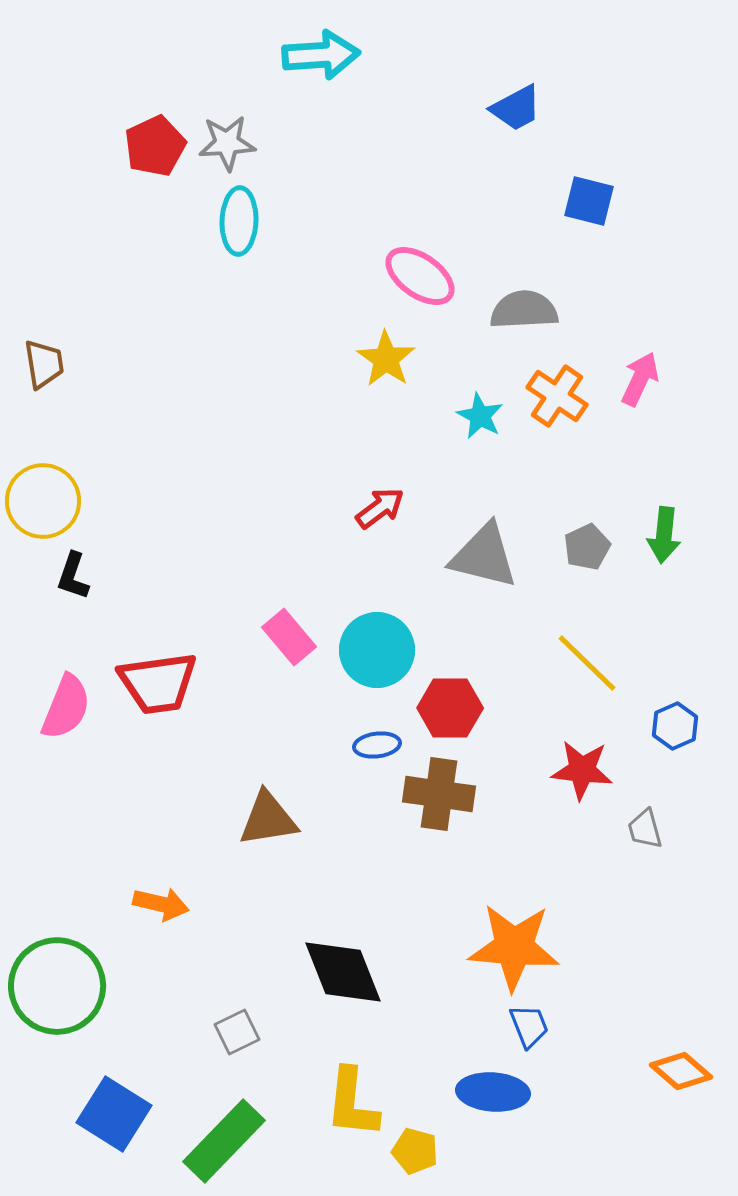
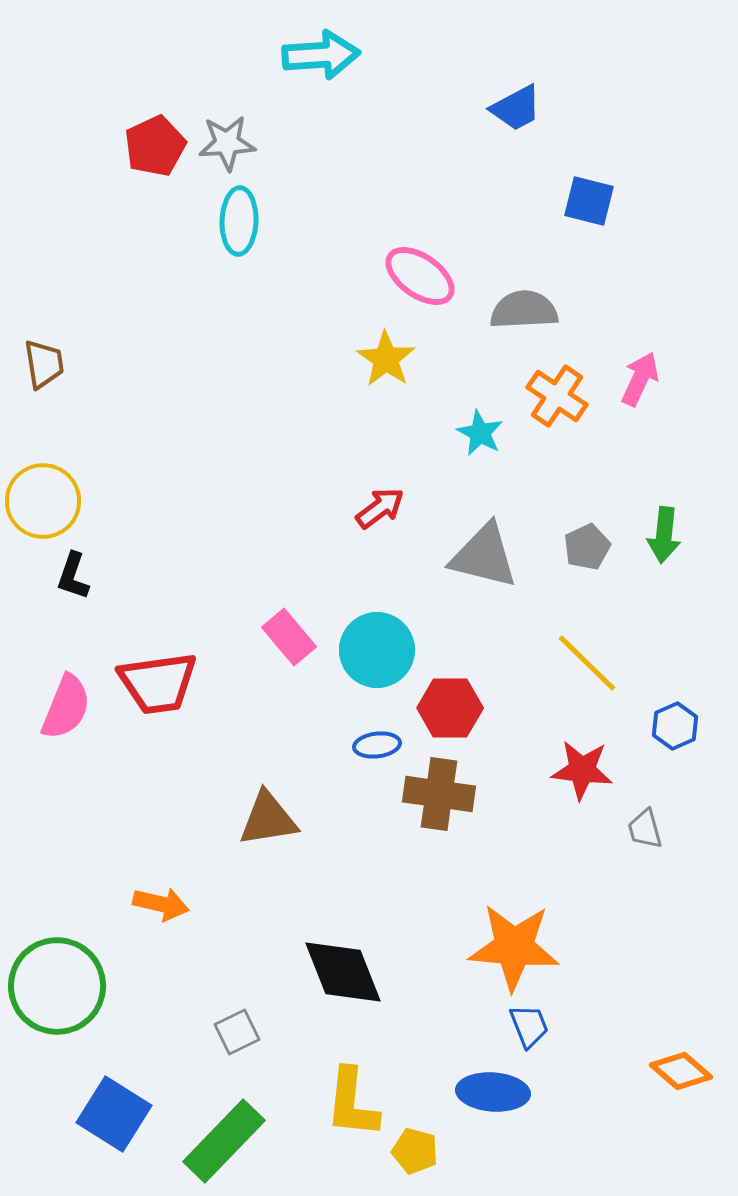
cyan star at (480, 416): moved 17 px down
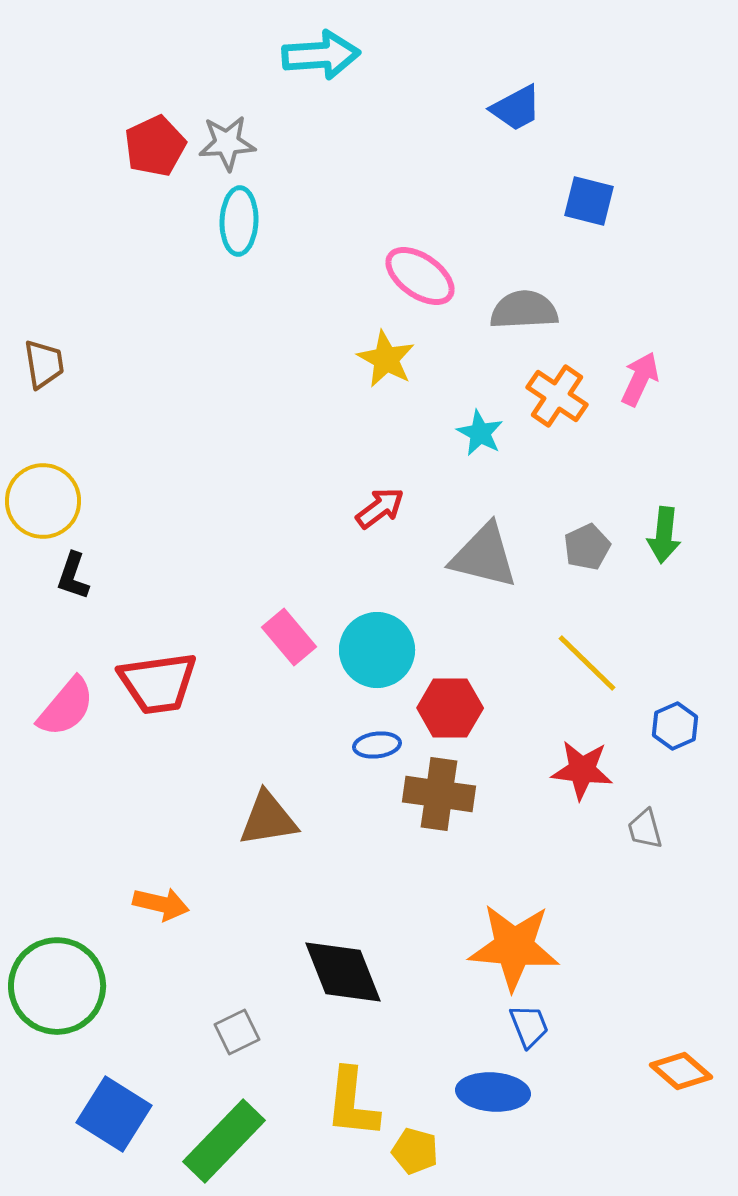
yellow star at (386, 359): rotated 6 degrees counterclockwise
pink semicircle at (66, 707): rotated 18 degrees clockwise
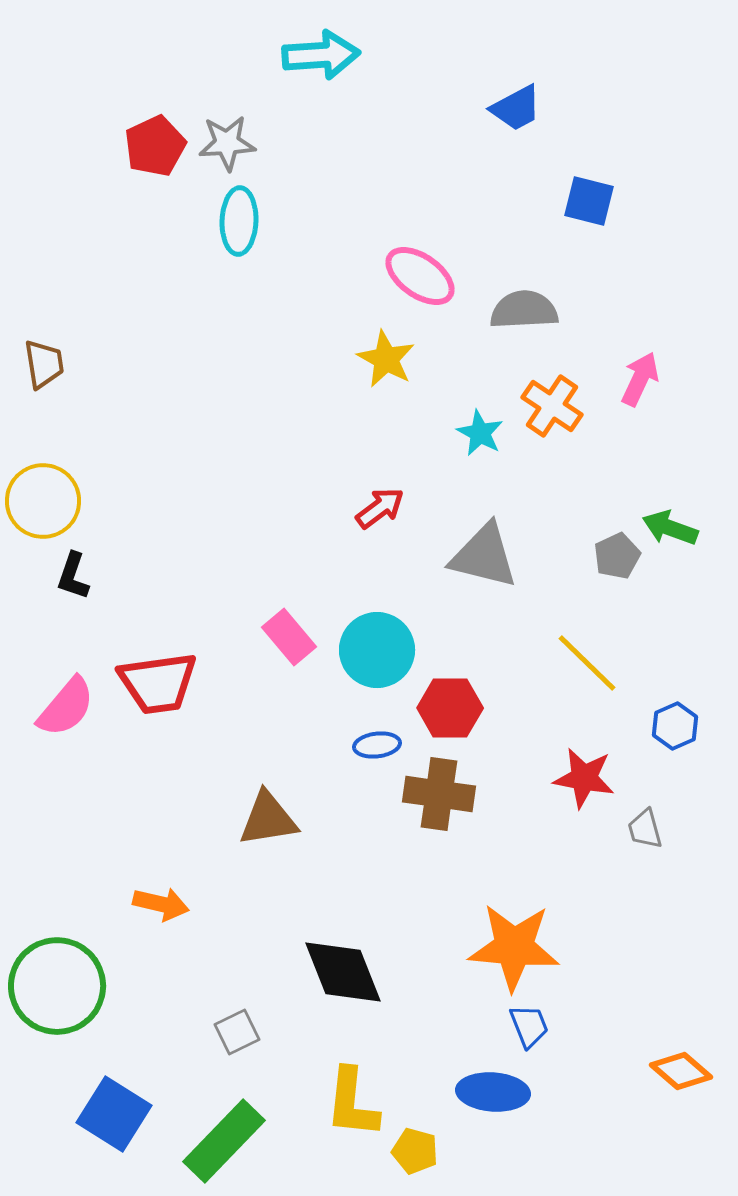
orange cross at (557, 396): moved 5 px left, 10 px down
green arrow at (664, 535): moved 6 px right, 7 px up; rotated 104 degrees clockwise
gray pentagon at (587, 547): moved 30 px right, 9 px down
red star at (582, 770): moved 2 px right, 8 px down; rotated 4 degrees clockwise
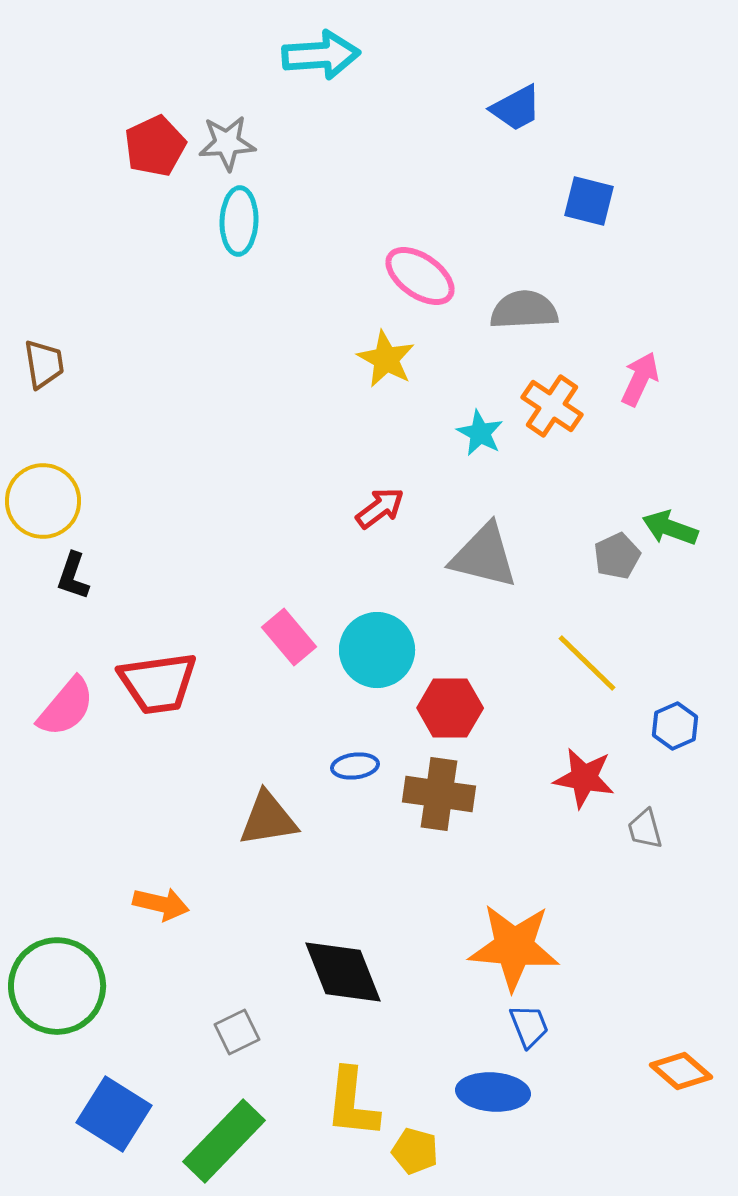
blue ellipse at (377, 745): moved 22 px left, 21 px down
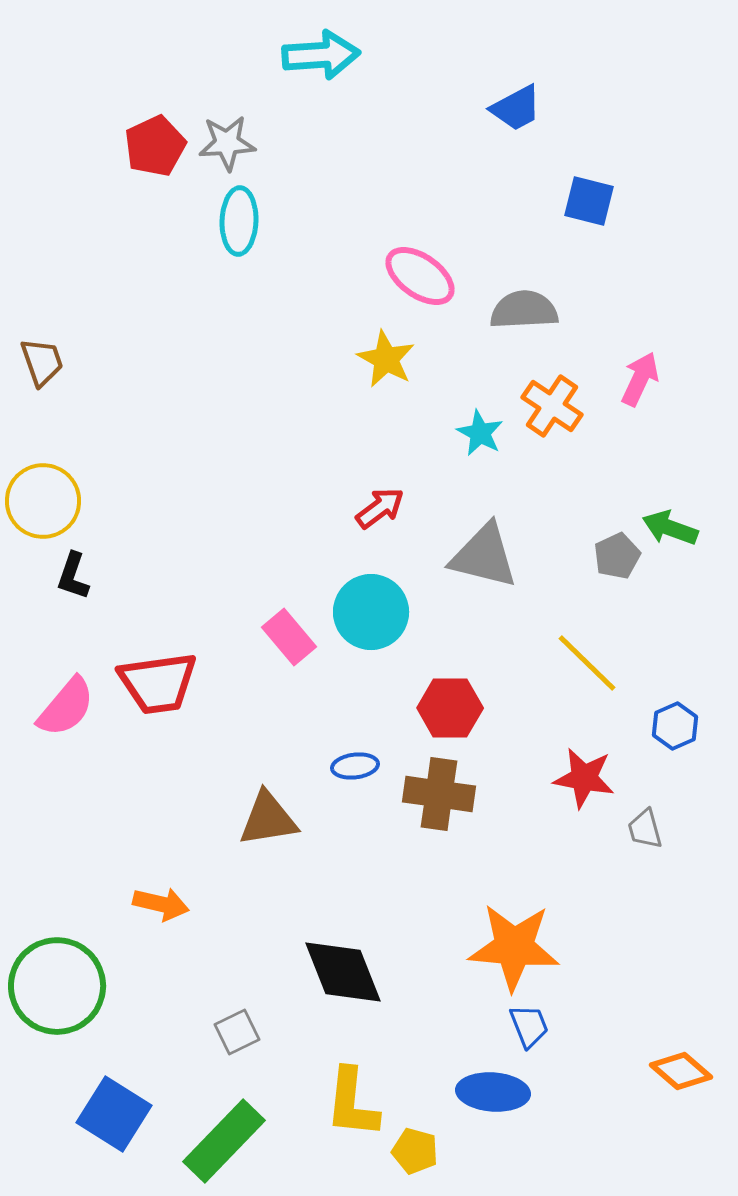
brown trapezoid at (44, 364): moved 2 px left, 2 px up; rotated 10 degrees counterclockwise
cyan circle at (377, 650): moved 6 px left, 38 px up
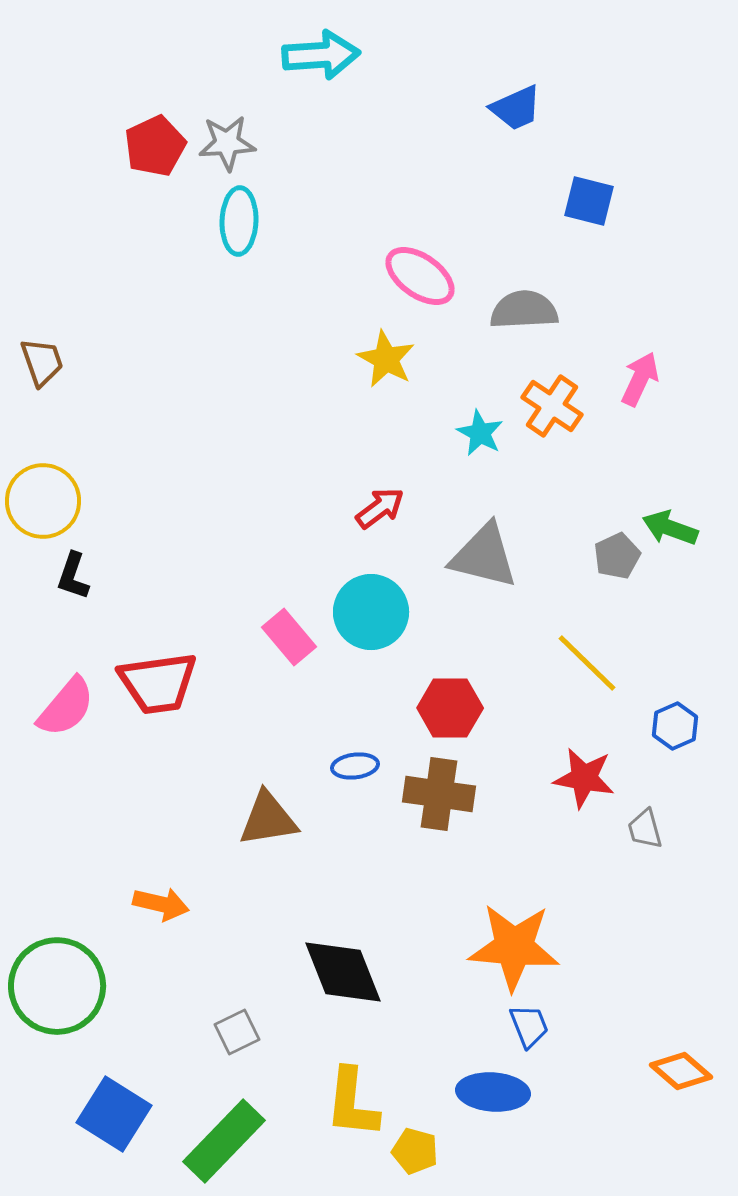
blue trapezoid at (516, 108): rotated 4 degrees clockwise
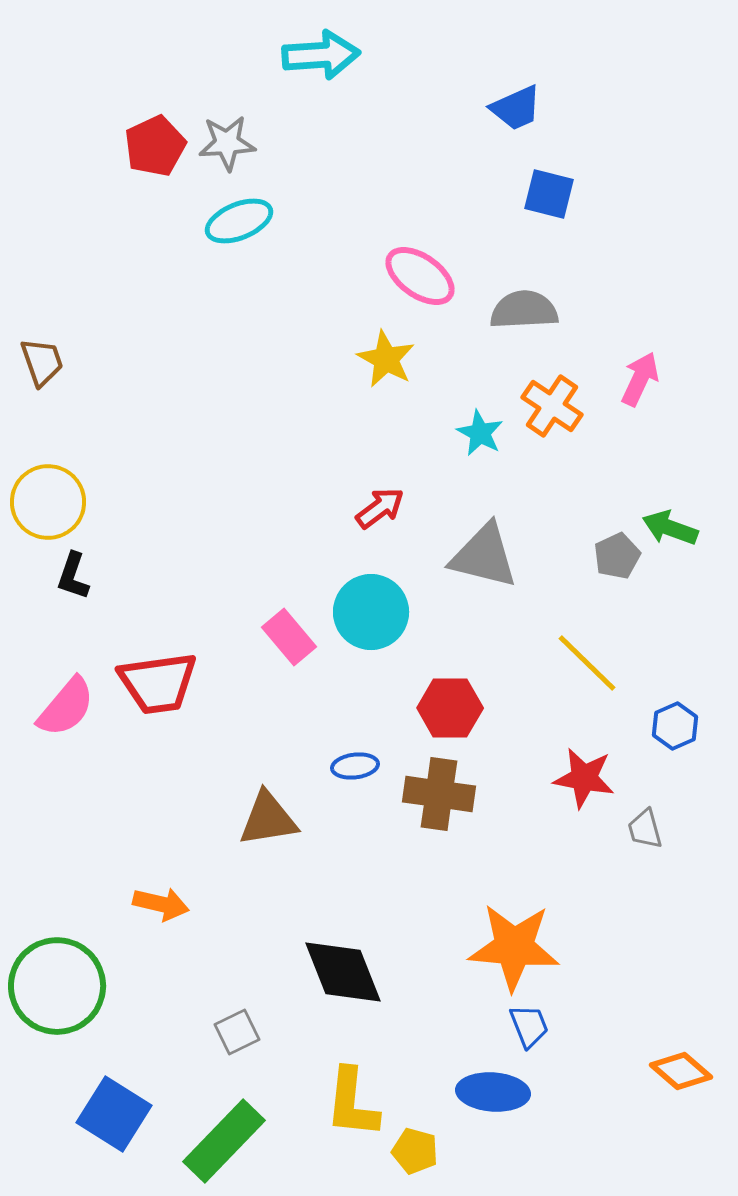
blue square at (589, 201): moved 40 px left, 7 px up
cyan ellipse at (239, 221): rotated 66 degrees clockwise
yellow circle at (43, 501): moved 5 px right, 1 px down
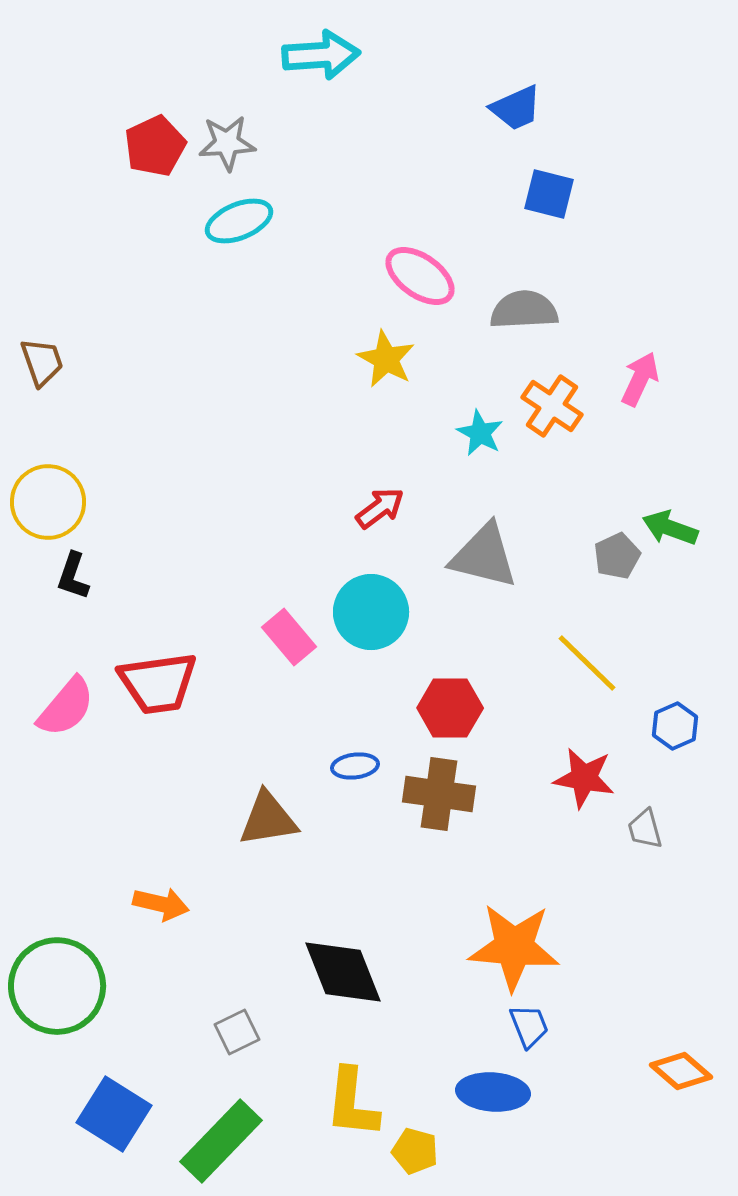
green rectangle at (224, 1141): moved 3 px left
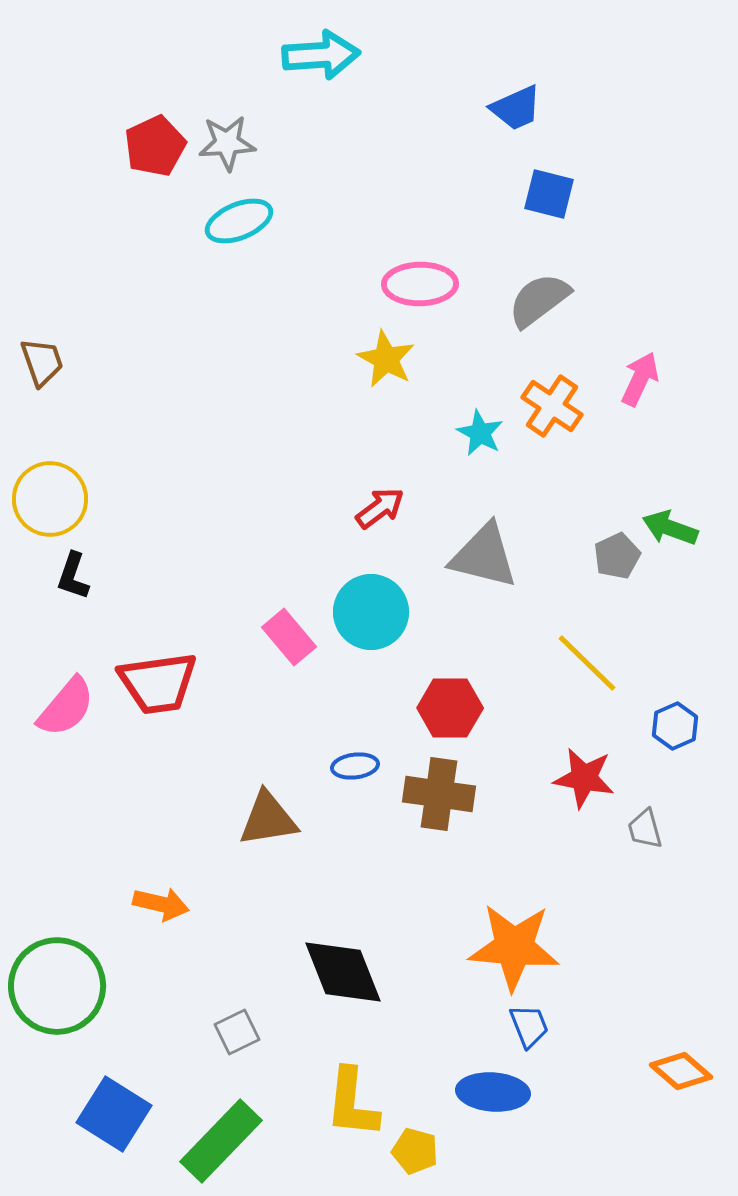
pink ellipse at (420, 276): moved 8 px down; rotated 36 degrees counterclockwise
gray semicircle at (524, 310): moved 15 px right, 10 px up; rotated 34 degrees counterclockwise
yellow circle at (48, 502): moved 2 px right, 3 px up
